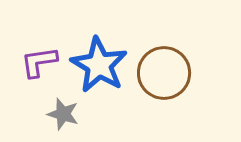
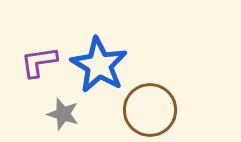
brown circle: moved 14 px left, 37 px down
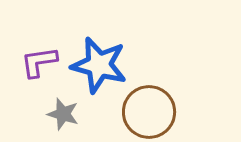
blue star: rotated 16 degrees counterclockwise
brown circle: moved 1 px left, 2 px down
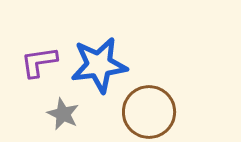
blue star: rotated 22 degrees counterclockwise
gray star: rotated 8 degrees clockwise
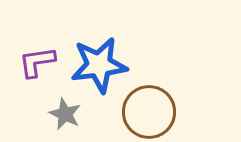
purple L-shape: moved 2 px left
gray star: moved 2 px right
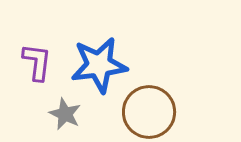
purple L-shape: rotated 105 degrees clockwise
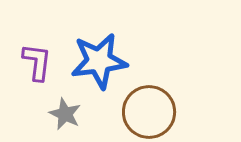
blue star: moved 4 px up
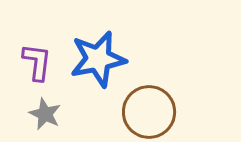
blue star: moved 1 px left, 2 px up; rotated 4 degrees counterclockwise
gray star: moved 20 px left
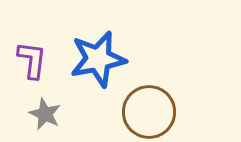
purple L-shape: moved 5 px left, 2 px up
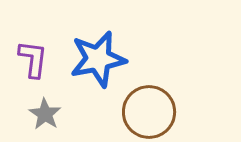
purple L-shape: moved 1 px right, 1 px up
gray star: rotated 8 degrees clockwise
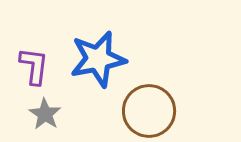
purple L-shape: moved 1 px right, 7 px down
brown circle: moved 1 px up
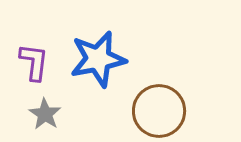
purple L-shape: moved 4 px up
brown circle: moved 10 px right
